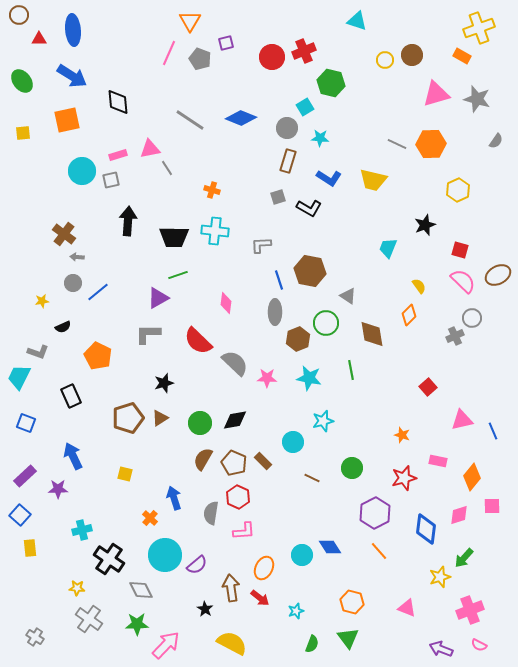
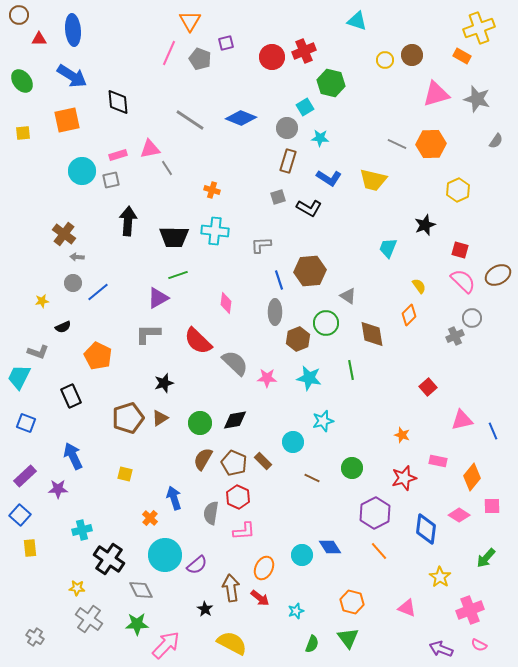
brown hexagon at (310, 271): rotated 16 degrees counterclockwise
pink diamond at (459, 515): rotated 50 degrees clockwise
green arrow at (464, 558): moved 22 px right
yellow star at (440, 577): rotated 20 degrees counterclockwise
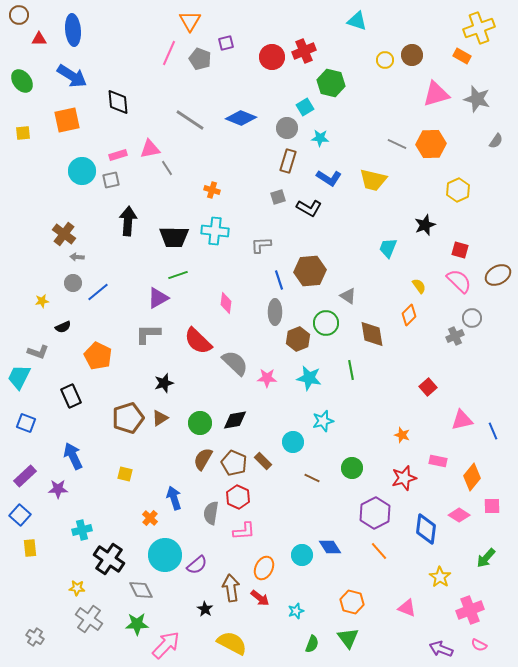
pink semicircle at (463, 281): moved 4 px left
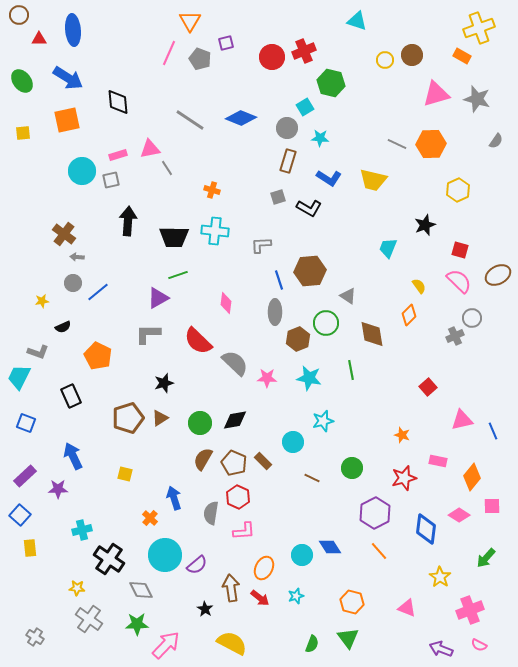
blue arrow at (72, 76): moved 4 px left, 2 px down
cyan star at (296, 611): moved 15 px up
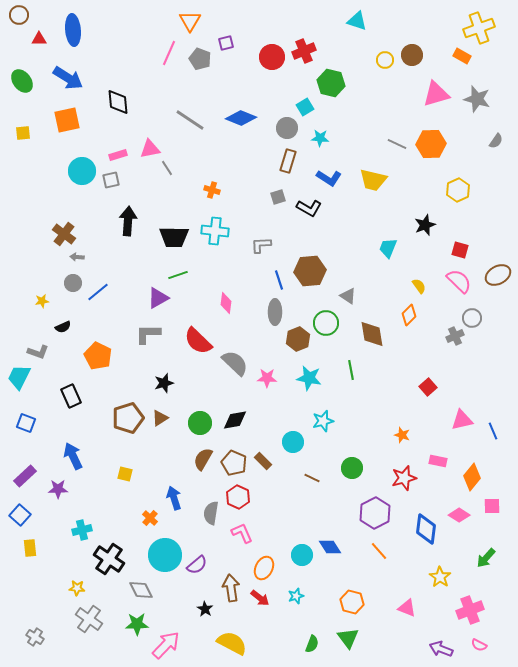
pink L-shape at (244, 531): moved 2 px left, 2 px down; rotated 110 degrees counterclockwise
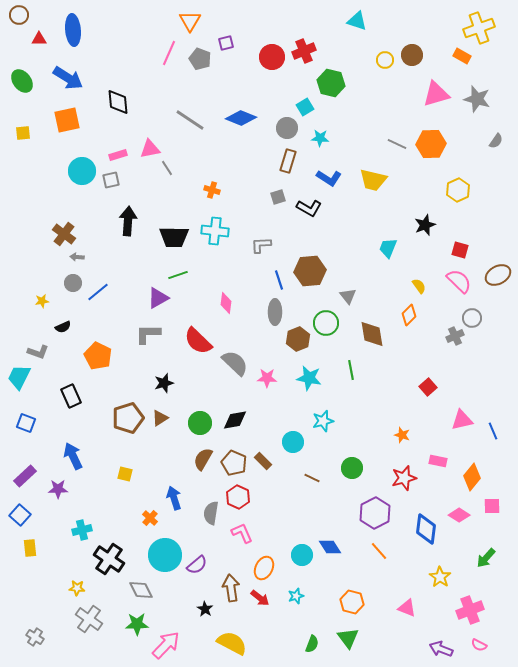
gray triangle at (348, 296): rotated 18 degrees clockwise
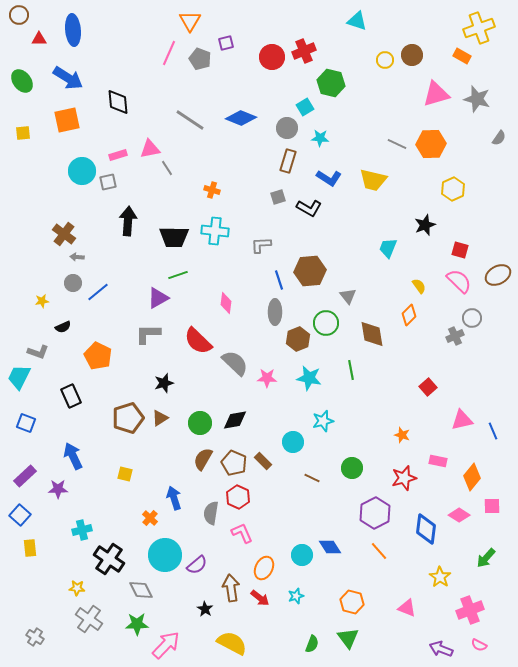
gray semicircle at (496, 141): moved 3 px right, 3 px up
gray square at (111, 180): moved 3 px left, 2 px down
yellow hexagon at (458, 190): moved 5 px left, 1 px up
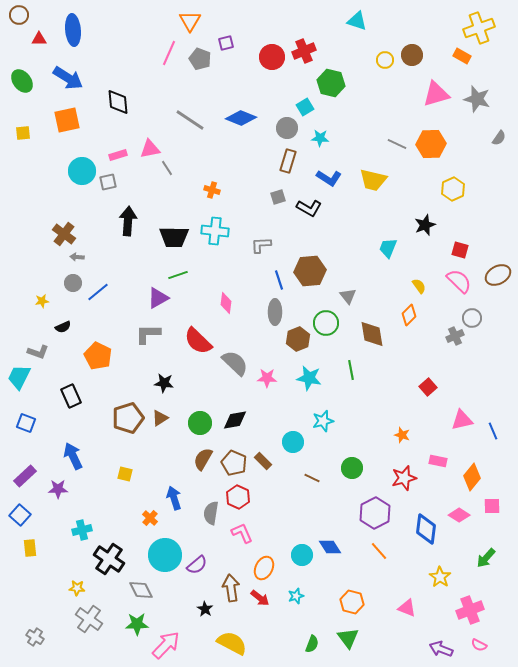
black star at (164, 383): rotated 24 degrees clockwise
